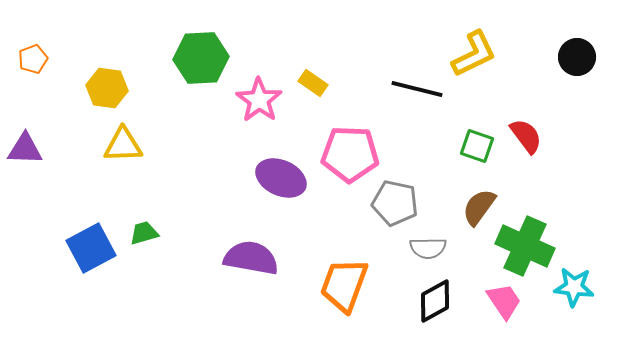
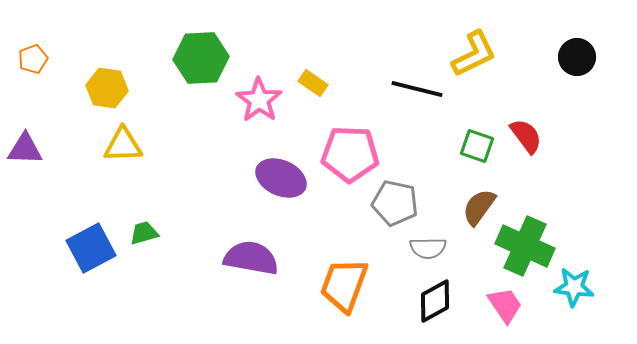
pink trapezoid: moved 1 px right, 4 px down
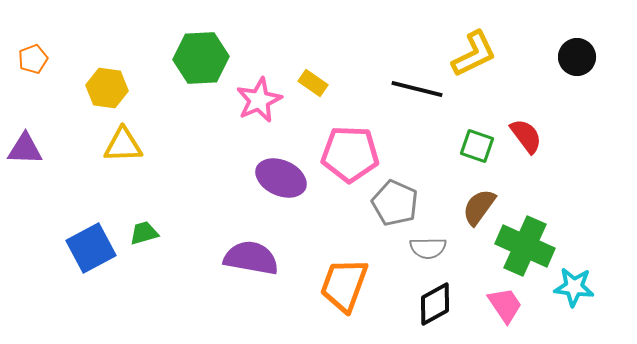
pink star: rotated 12 degrees clockwise
gray pentagon: rotated 12 degrees clockwise
black diamond: moved 3 px down
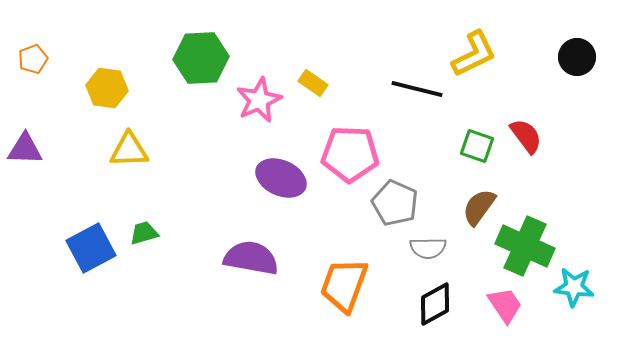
yellow triangle: moved 6 px right, 5 px down
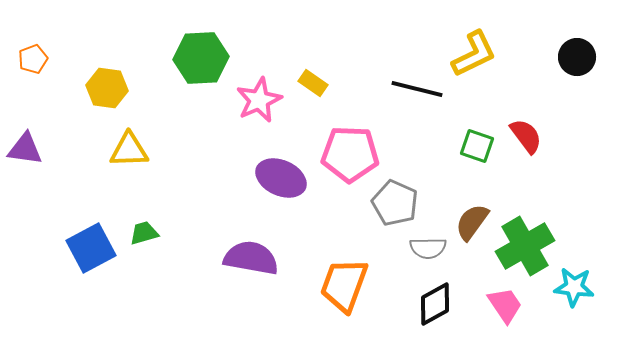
purple triangle: rotated 6 degrees clockwise
brown semicircle: moved 7 px left, 15 px down
green cross: rotated 36 degrees clockwise
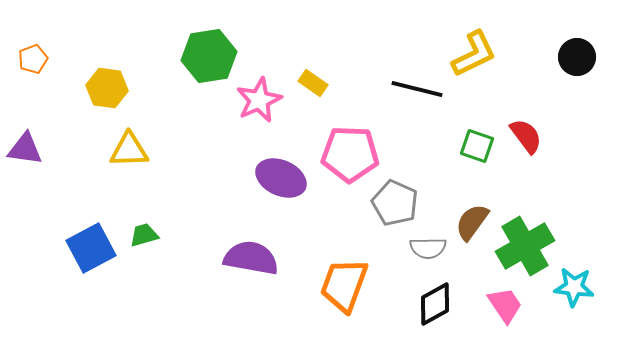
green hexagon: moved 8 px right, 2 px up; rotated 6 degrees counterclockwise
green trapezoid: moved 2 px down
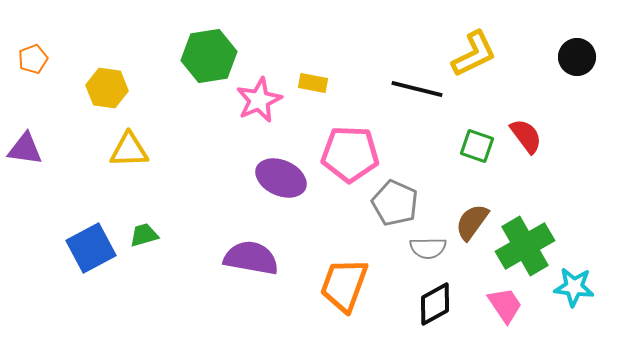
yellow rectangle: rotated 24 degrees counterclockwise
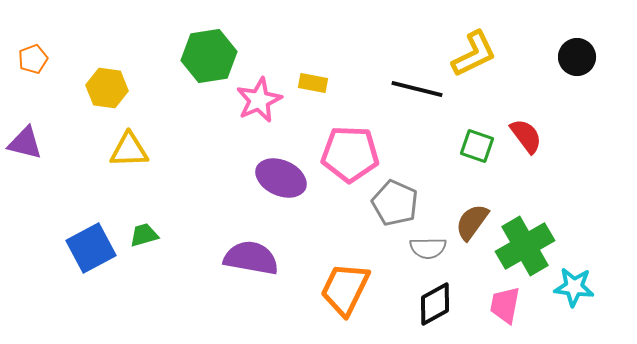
purple triangle: moved 6 px up; rotated 6 degrees clockwise
orange trapezoid: moved 1 px right, 4 px down; rotated 6 degrees clockwise
pink trapezoid: rotated 135 degrees counterclockwise
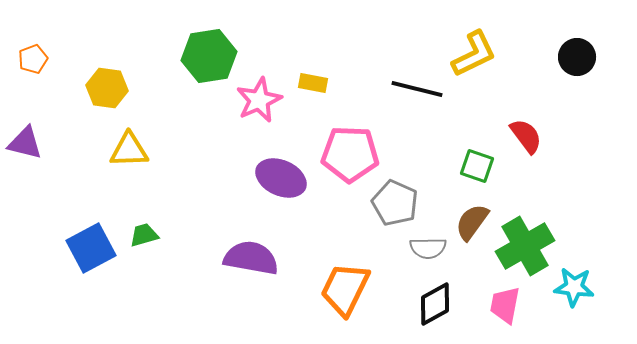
green square: moved 20 px down
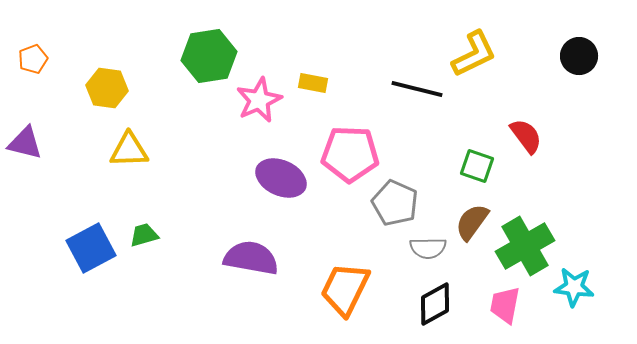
black circle: moved 2 px right, 1 px up
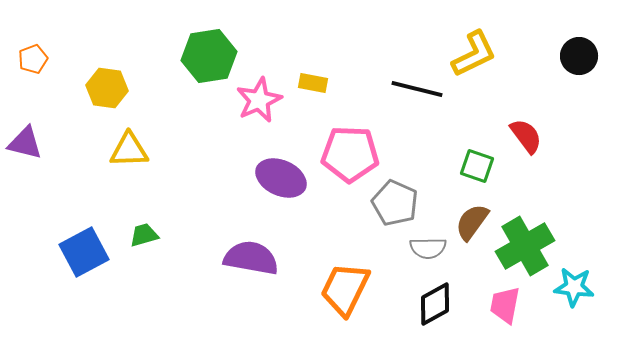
blue square: moved 7 px left, 4 px down
